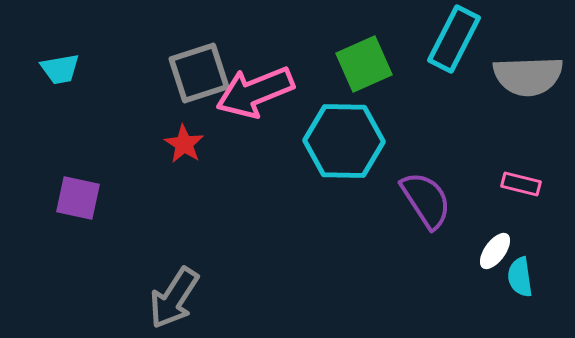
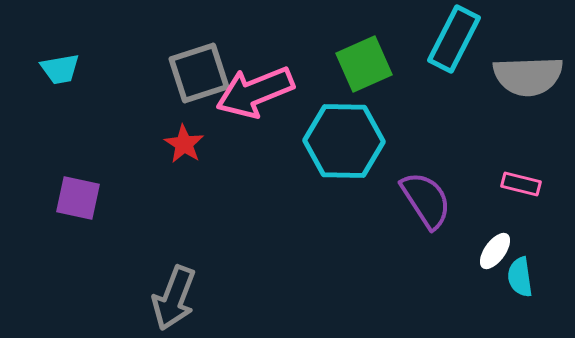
gray arrow: rotated 12 degrees counterclockwise
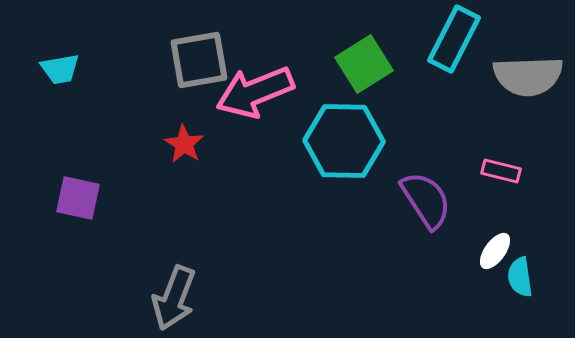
green square: rotated 8 degrees counterclockwise
gray square: moved 13 px up; rotated 8 degrees clockwise
pink rectangle: moved 20 px left, 13 px up
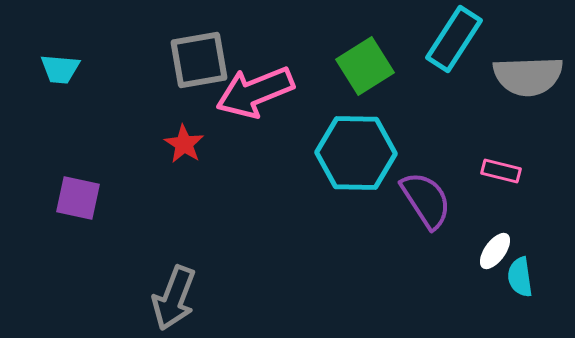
cyan rectangle: rotated 6 degrees clockwise
green square: moved 1 px right, 2 px down
cyan trapezoid: rotated 15 degrees clockwise
cyan hexagon: moved 12 px right, 12 px down
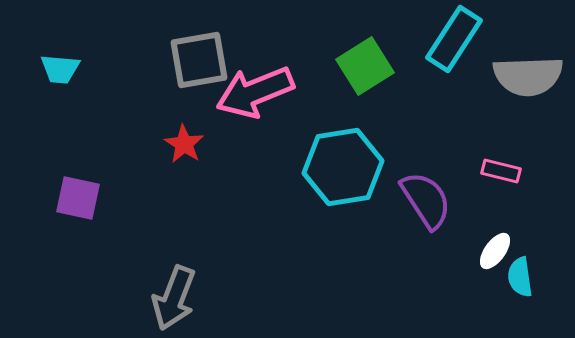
cyan hexagon: moved 13 px left, 14 px down; rotated 10 degrees counterclockwise
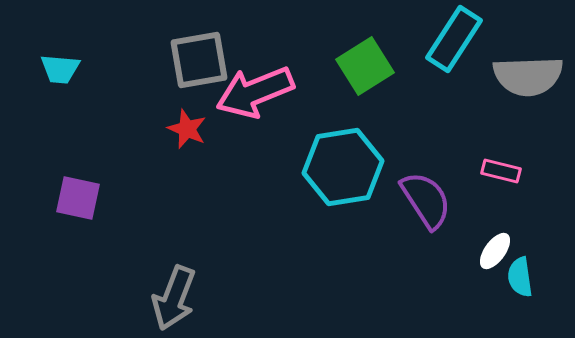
red star: moved 3 px right, 15 px up; rotated 9 degrees counterclockwise
